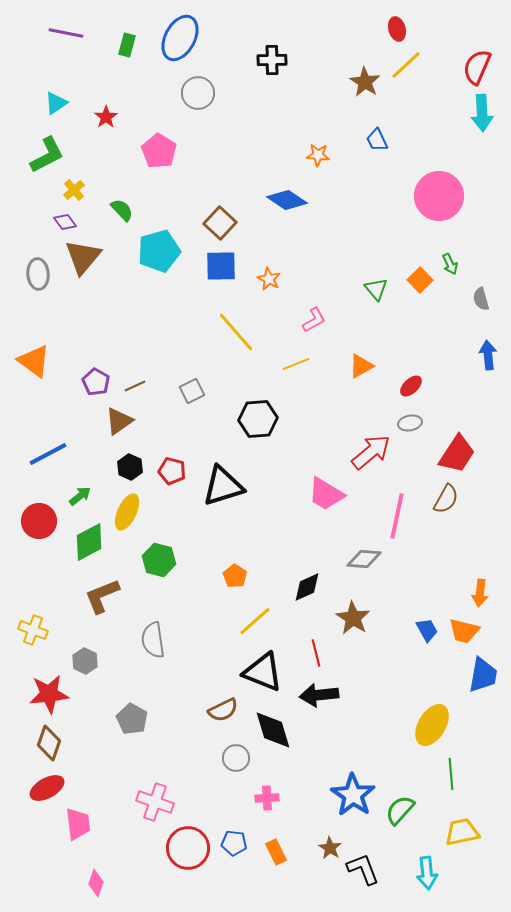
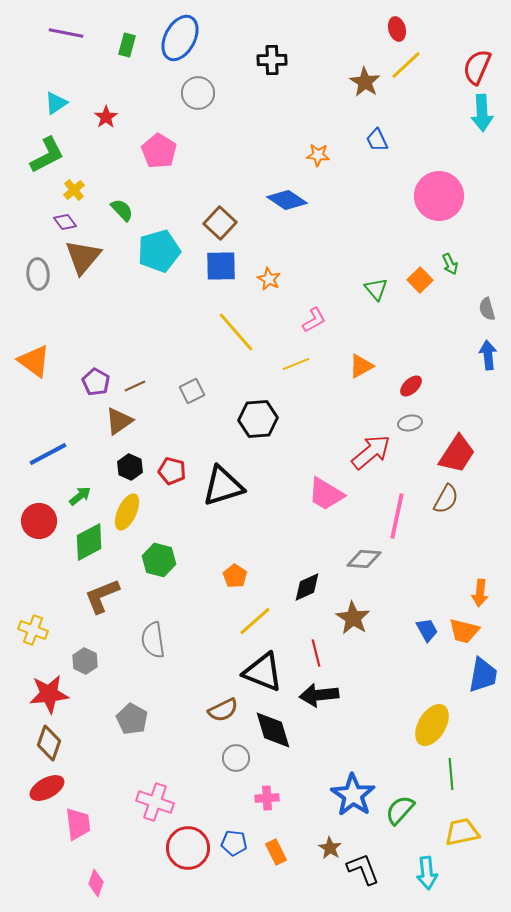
gray semicircle at (481, 299): moved 6 px right, 10 px down
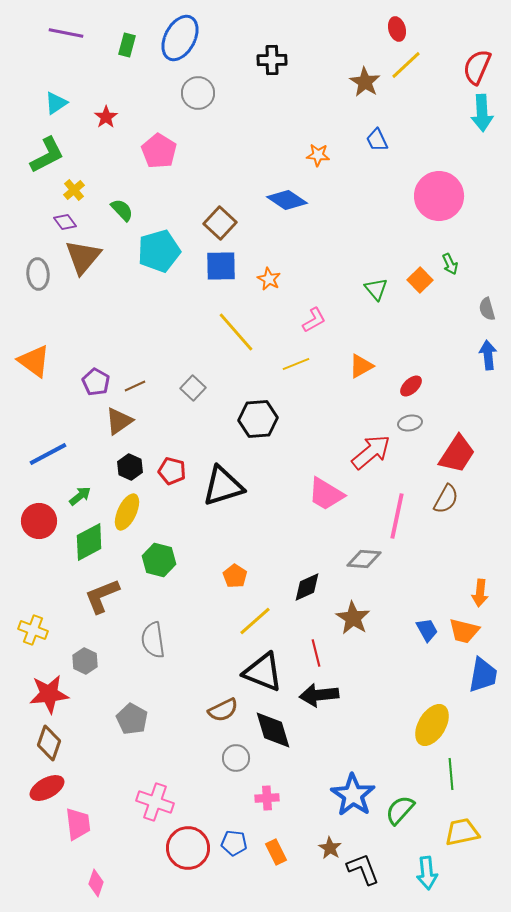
gray square at (192, 391): moved 1 px right, 3 px up; rotated 20 degrees counterclockwise
